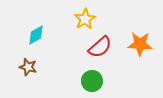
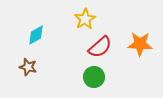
green circle: moved 2 px right, 4 px up
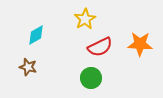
red semicircle: rotated 15 degrees clockwise
green circle: moved 3 px left, 1 px down
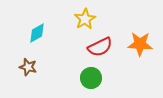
cyan diamond: moved 1 px right, 2 px up
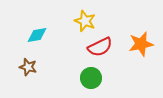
yellow star: moved 2 px down; rotated 20 degrees counterclockwise
cyan diamond: moved 2 px down; rotated 20 degrees clockwise
orange star: moved 1 px right; rotated 15 degrees counterclockwise
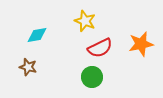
red semicircle: moved 1 px down
green circle: moved 1 px right, 1 px up
